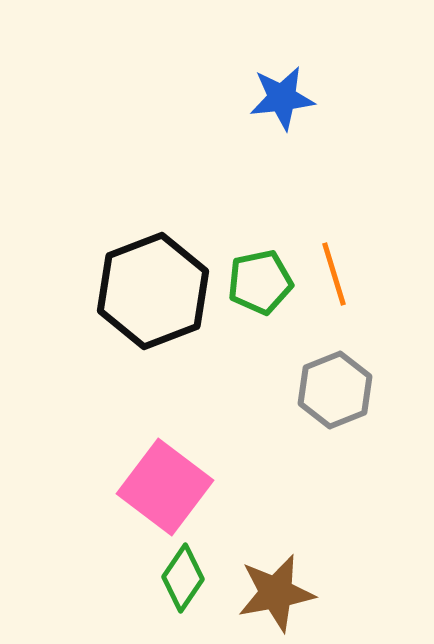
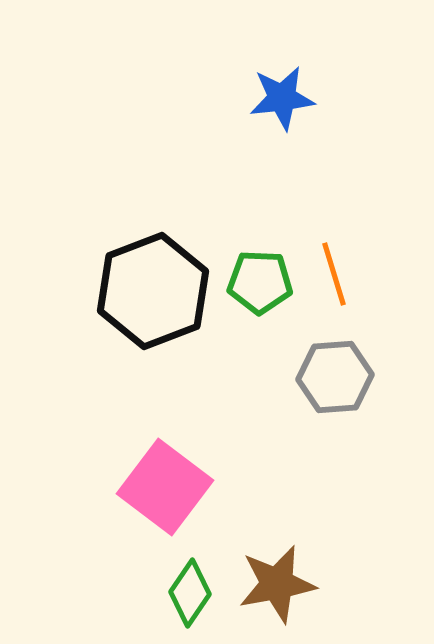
green pentagon: rotated 14 degrees clockwise
gray hexagon: moved 13 px up; rotated 18 degrees clockwise
green diamond: moved 7 px right, 15 px down
brown star: moved 1 px right, 9 px up
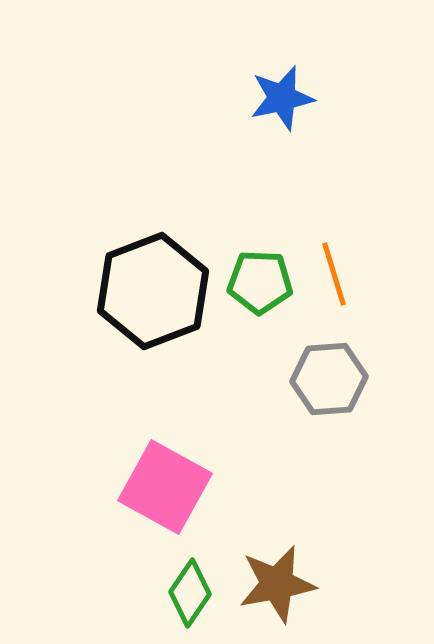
blue star: rotated 6 degrees counterclockwise
gray hexagon: moved 6 px left, 2 px down
pink square: rotated 8 degrees counterclockwise
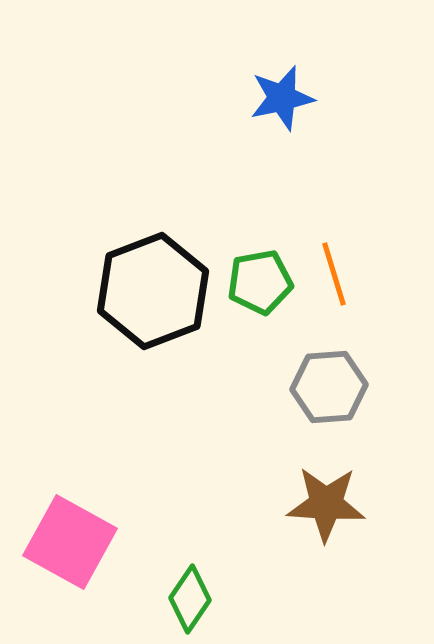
green pentagon: rotated 12 degrees counterclockwise
gray hexagon: moved 8 px down
pink square: moved 95 px left, 55 px down
brown star: moved 49 px right, 80 px up; rotated 14 degrees clockwise
green diamond: moved 6 px down
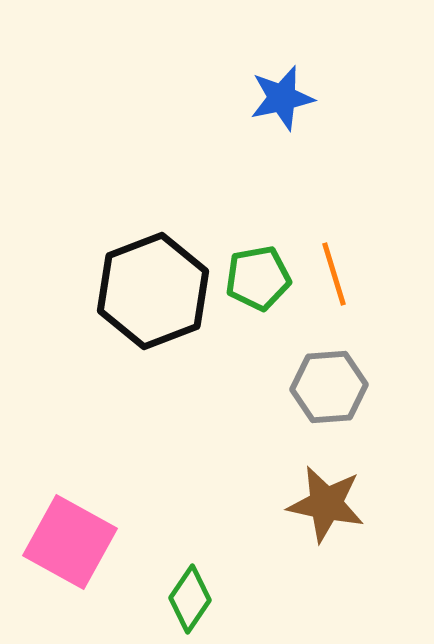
green pentagon: moved 2 px left, 4 px up
brown star: rotated 8 degrees clockwise
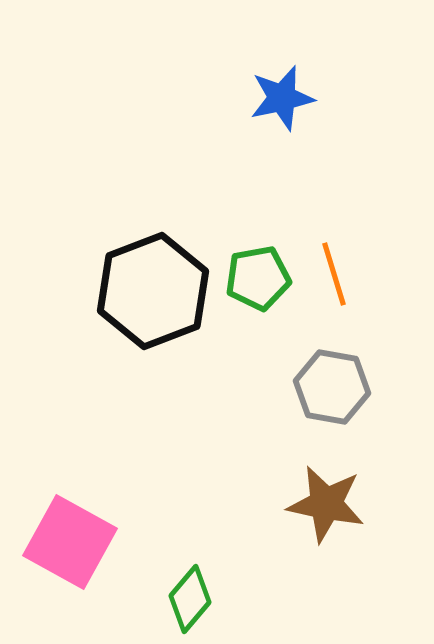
gray hexagon: moved 3 px right; rotated 14 degrees clockwise
green diamond: rotated 6 degrees clockwise
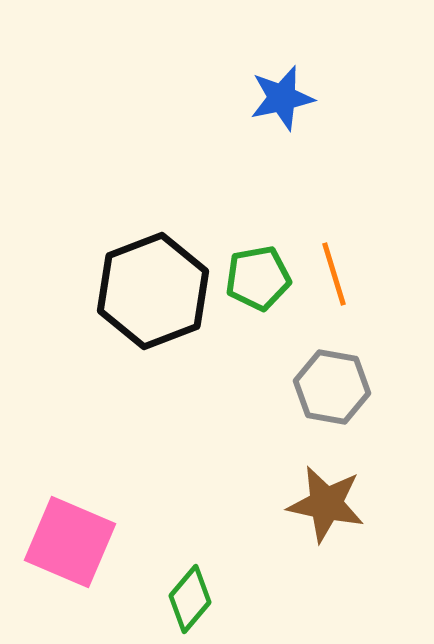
pink square: rotated 6 degrees counterclockwise
